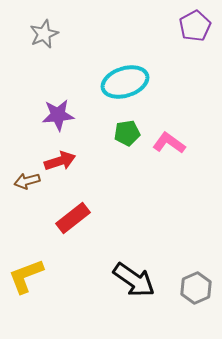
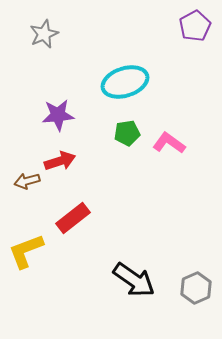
yellow L-shape: moved 25 px up
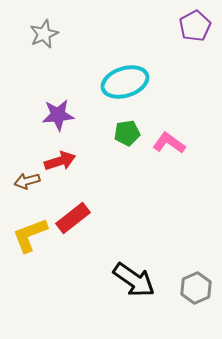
yellow L-shape: moved 4 px right, 16 px up
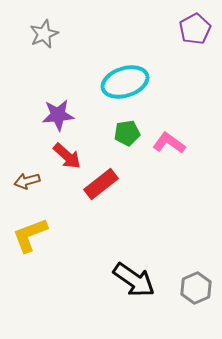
purple pentagon: moved 3 px down
red arrow: moved 7 px right, 5 px up; rotated 60 degrees clockwise
red rectangle: moved 28 px right, 34 px up
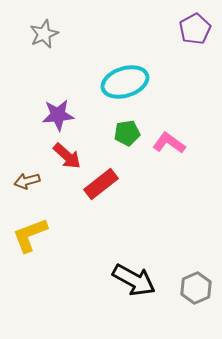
black arrow: rotated 6 degrees counterclockwise
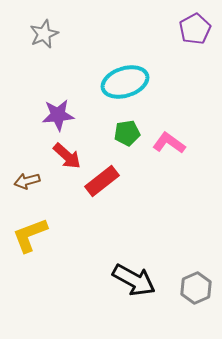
red rectangle: moved 1 px right, 3 px up
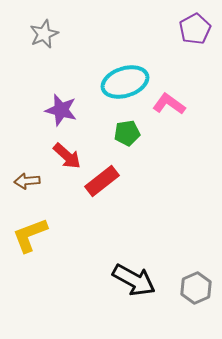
purple star: moved 3 px right, 5 px up; rotated 20 degrees clockwise
pink L-shape: moved 39 px up
brown arrow: rotated 10 degrees clockwise
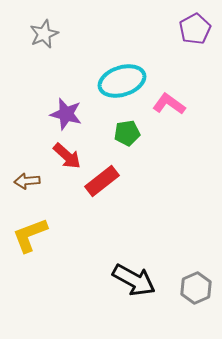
cyan ellipse: moved 3 px left, 1 px up
purple star: moved 5 px right, 4 px down
